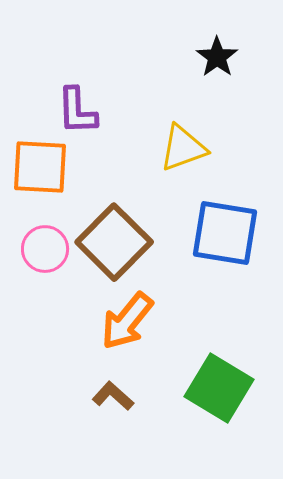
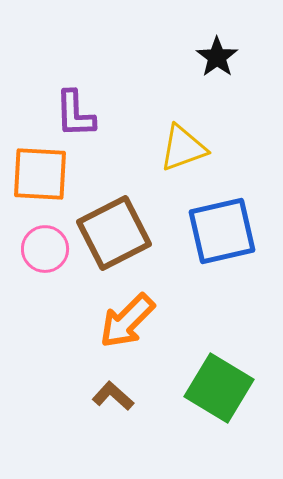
purple L-shape: moved 2 px left, 3 px down
orange square: moved 7 px down
blue square: moved 3 px left, 2 px up; rotated 22 degrees counterclockwise
brown square: moved 9 px up; rotated 18 degrees clockwise
orange arrow: rotated 6 degrees clockwise
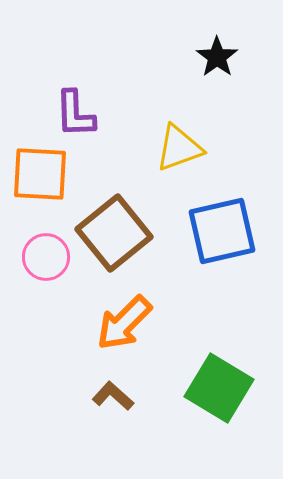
yellow triangle: moved 4 px left
brown square: rotated 12 degrees counterclockwise
pink circle: moved 1 px right, 8 px down
orange arrow: moved 3 px left, 2 px down
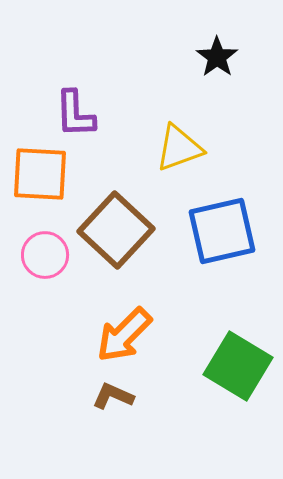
brown square: moved 2 px right, 3 px up; rotated 8 degrees counterclockwise
pink circle: moved 1 px left, 2 px up
orange arrow: moved 12 px down
green square: moved 19 px right, 22 px up
brown L-shape: rotated 18 degrees counterclockwise
